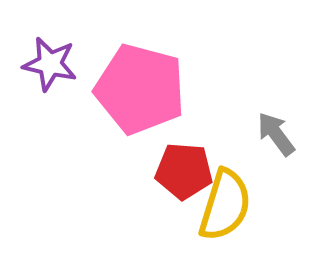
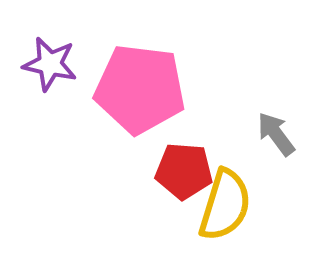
pink pentagon: rotated 8 degrees counterclockwise
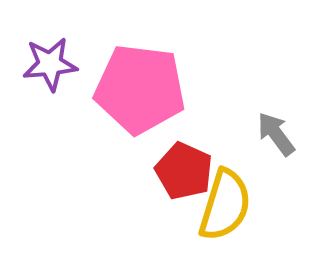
purple star: rotated 18 degrees counterclockwise
red pentagon: rotated 20 degrees clockwise
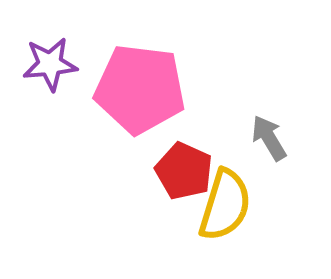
gray arrow: moved 7 px left, 4 px down; rotated 6 degrees clockwise
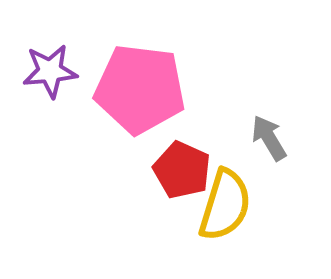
purple star: moved 7 px down
red pentagon: moved 2 px left, 1 px up
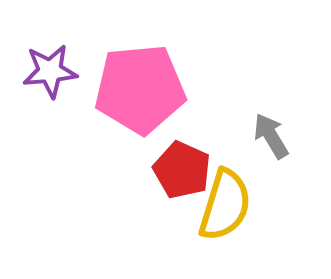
pink pentagon: rotated 12 degrees counterclockwise
gray arrow: moved 2 px right, 2 px up
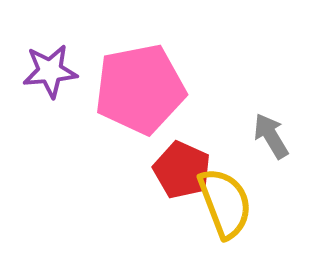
pink pentagon: rotated 6 degrees counterclockwise
yellow semicircle: moved 2 px up; rotated 38 degrees counterclockwise
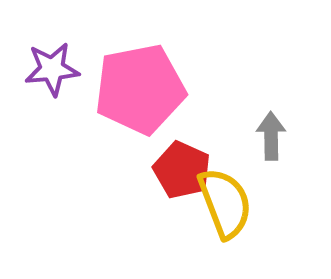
purple star: moved 2 px right, 2 px up
gray arrow: rotated 30 degrees clockwise
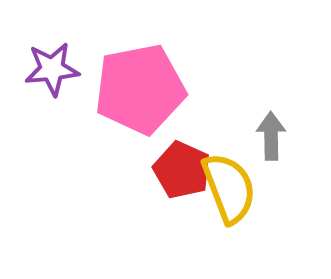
yellow semicircle: moved 4 px right, 15 px up
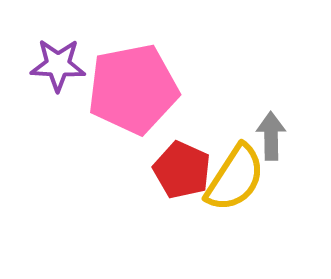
purple star: moved 6 px right, 4 px up; rotated 8 degrees clockwise
pink pentagon: moved 7 px left
yellow semicircle: moved 6 px right, 10 px up; rotated 54 degrees clockwise
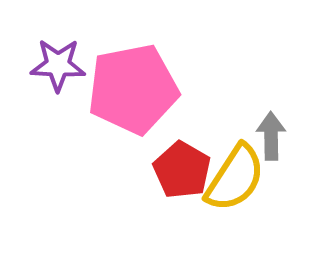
red pentagon: rotated 6 degrees clockwise
